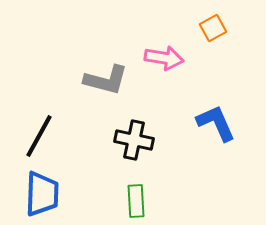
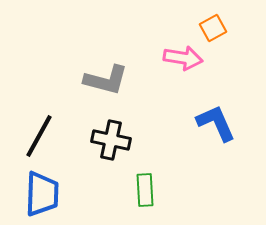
pink arrow: moved 19 px right
black cross: moved 23 px left
green rectangle: moved 9 px right, 11 px up
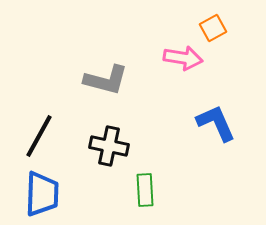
black cross: moved 2 px left, 6 px down
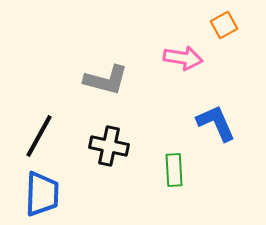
orange square: moved 11 px right, 3 px up
green rectangle: moved 29 px right, 20 px up
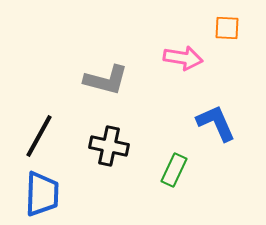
orange square: moved 3 px right, 3 px down; rotated 32 degrees clockwise
green rectangle: rotated 28 degrees clockwise
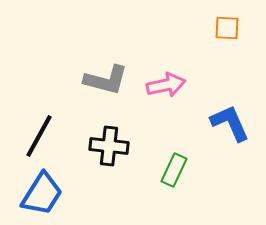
pink arrow: moved 17 px left, 27 px down; rotated 21 degrees counterclockwise
blue L-shape: moved 14 px right
black cross: rotated 6 degrees counterclockwise
blue trapezoid: rotated 30 degrees clockwise
